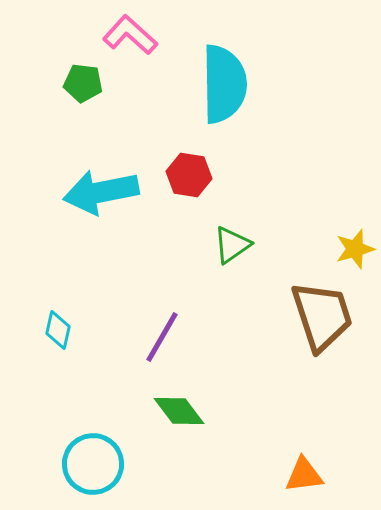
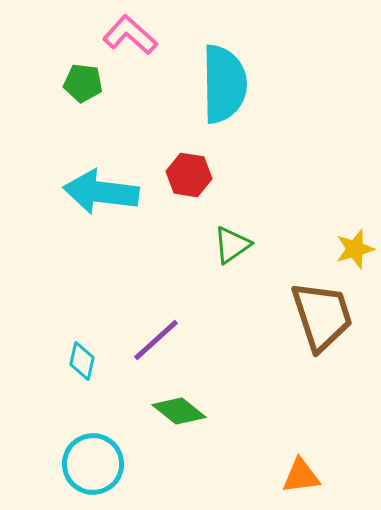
cyan arrow: rotated 18 degrees clockwise
cyan diamond: moved 24 px right, 31 px down
purple line: moved 6 px left, 3 px down; rotated 18 degrees clockwise
green diamond: rotated 14 degrees counterclockwise
orange triangle: moved 3 px left, 1 px down
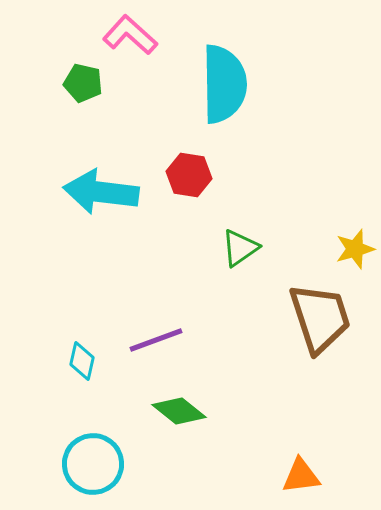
green pentagon: rotated 6 degrees clockwise
green triangle: moved 8 px right, 3 px down
brown trapezoid: moved 2 px left, 2 px down
purple line: rotated 22 degrees clockwise
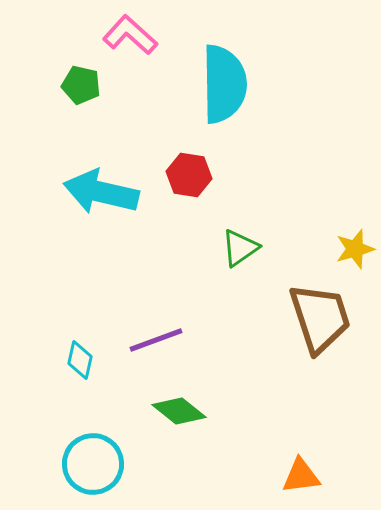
green pentagon: moved 2 px left, 2 px down
cyan arrow: rotated 6 degrees clockwise
cyan diamond: moved 2 px left, 1 px up
